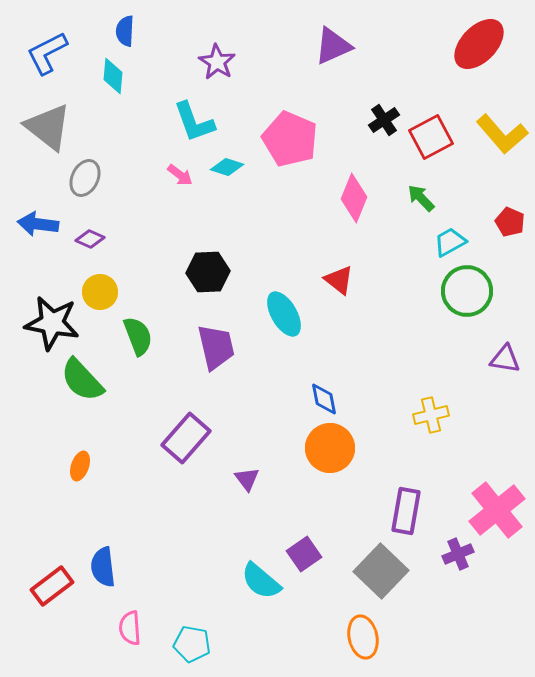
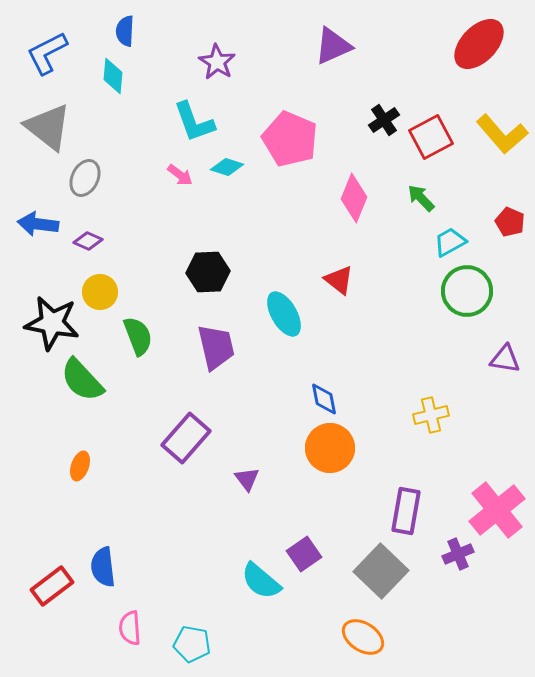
purple diamond at (90, 239): moved 2 px left, 2 px down
orange ellipse at (363, 637): rotated 45 degrees counterclockwise
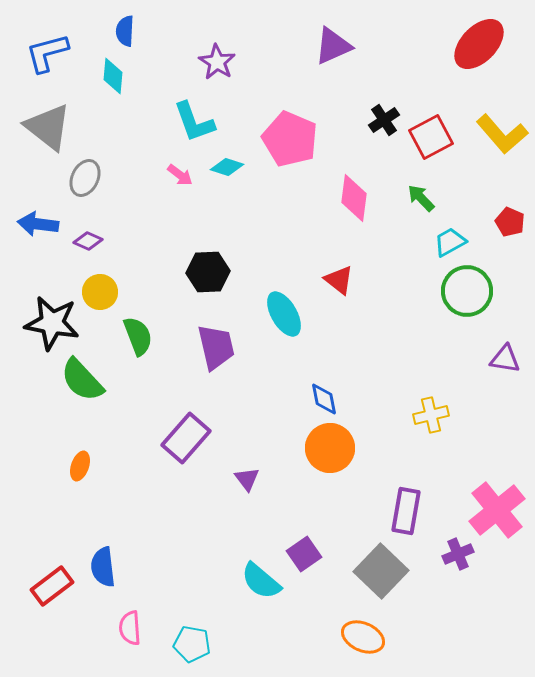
blue L-shape at (47, 53): rotated 12 degrees clockwise
pink diamond at (354, 198): rotated 15 degrees counterclockwise
orange ellipse at (363, 637): rotated 9 degrees counterclockwise
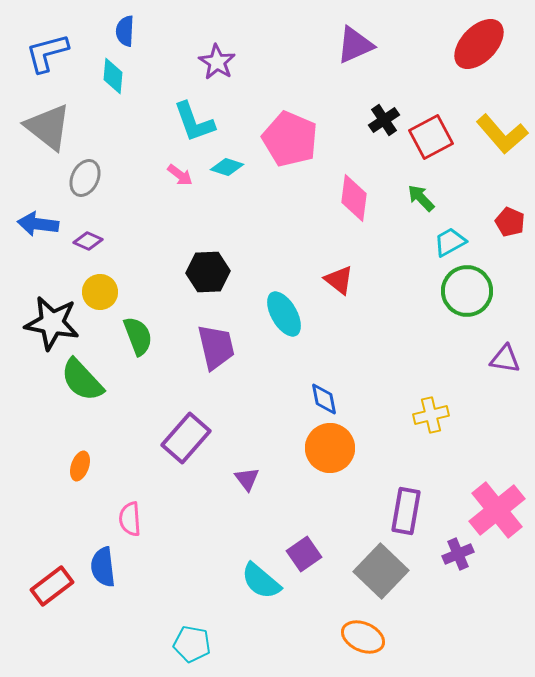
purple triangle at (333, 46): moved 22 px right, 1 px up
pink semicircle at (130, 628): moved 109 px up
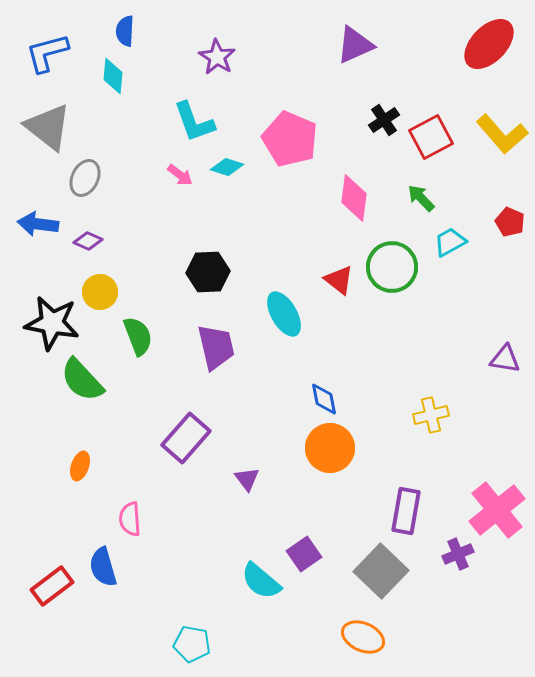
red ellipse at (479, 44): moved 10 px right
purple star at (217, 62): moved 5 px up
green circle at (467, 291): moved 75 px left, 24 px up
blue semicircle at (103, 567): rotated 9 degrees counterclockwise
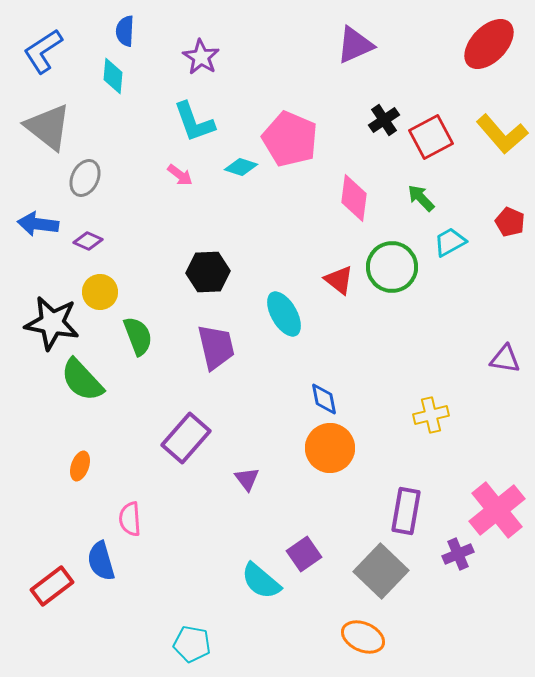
blue L-shape at (47, 53): moved 4 px left, 2 px up; rotated 18 degrees counterclockwise
purple star at (217, 57): moved 16 px left
cyan diamond at (227, 167): moved 14 px right
blue semicircle at (103, 567): moved 2 px left, 6 px up
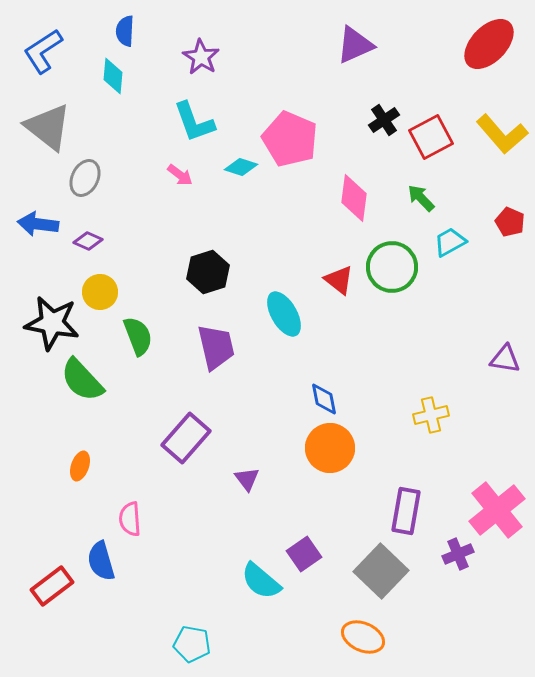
black hexagon at (208, 272): rotated 15 degrees counterclockwise
